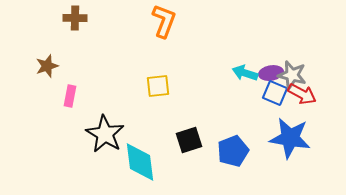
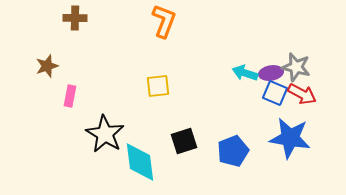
gray star: moved 4 px right, 8 px up
black square: moved 5 px left, 1 px down
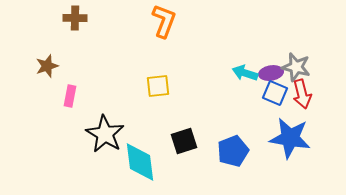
red arrow: rotated 48 degrees clockwise
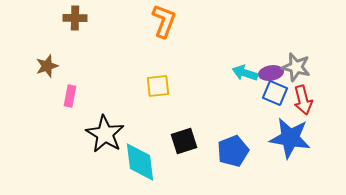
red arrow: moved 1 px right, 6 px down
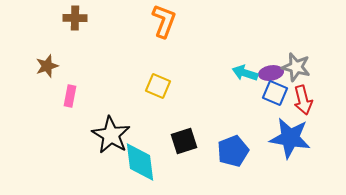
yellow square: rotated 30 degrees clockwise
black star: moved 6 px right, 1 px down
